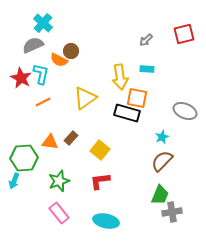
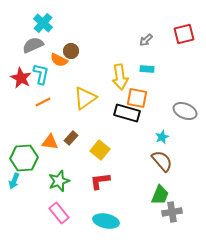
brown semicircle: rotated 95 degrees clockwise
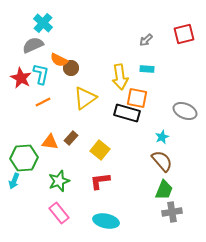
brown circle: moved 17 px down
green trapezoid: moved 4 px right, 5 px up
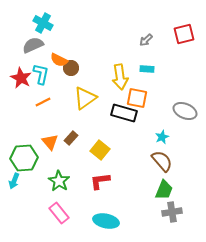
cyan cross: rotated 12 degrees counterclockwise
black rectangle: moved 3 px left
orange triangle: rotated 42 degrees clockwise
green star: rotated 20 degrees counterclockwise
